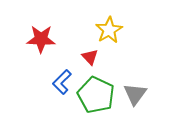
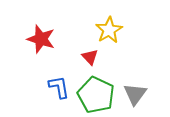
red star: rotated 16 degrees clockwise
blue L-shape: moved 3 px left, 5 px down; rotated 125 degrees clockwise
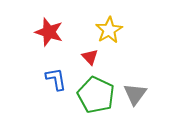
red star: moved 8 px right, 7 px up
blue L-shape: moved 3 px left, 8 px up
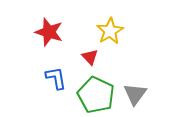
yellow star: moved 1 px right, 1 px down
blue L-shape: moved 1 px up
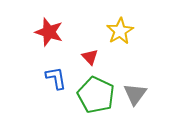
yellow star: moved 10 px right
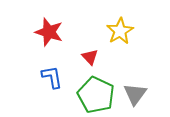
blue L-shape: moved 4 px left, 1 px up
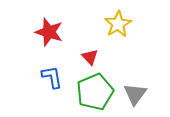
yellow star: moved 2 px left, 7 px up
green pentagon: moved 1 px left, 3 px up; rotated 24 degrees clockwise
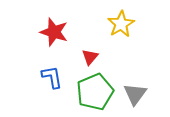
yellow star: moved 3 px right
red star: moved 5 px right
red triangle: rotated 24 degrees clockwise
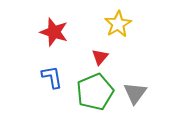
yellow star: moved 3 px left
red triangle: moved 10 px right
gray triangle: moved 1 px up
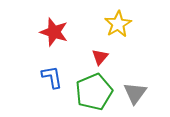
green pentagon: moved 1 px left
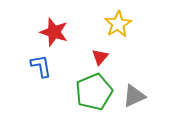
blue L-shape: moved 11 px left, 11 px up
gray triangle: moved 1 px left, 3 px down; rotated 30 degrees clockwise
